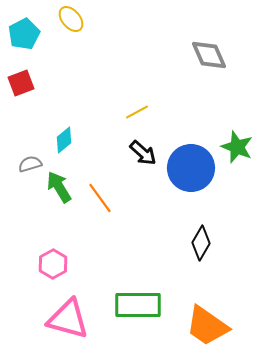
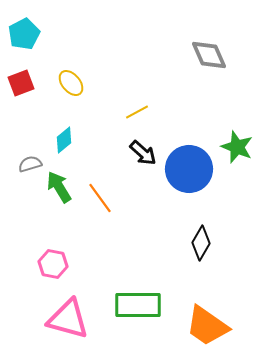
yellow ellipse: moved 64 px down
blue circle: moved 2 px left, 1 px down
pink hexagon: rotated 20 degrees counterclockwise
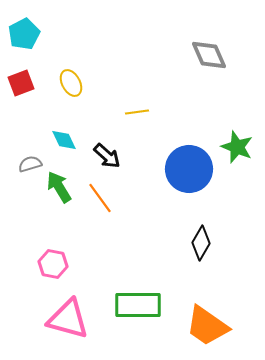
yellow ellipse: rotated 12 degrees clockwise
yellow line: rotated 20 degrees clockwise
cyan diamond: rotated 76 degrees counterclockwise
black arrow: moved 36 px left, 3 px down
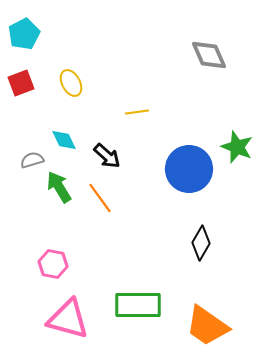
gray semicircle: moved 2 px right, 4 px up
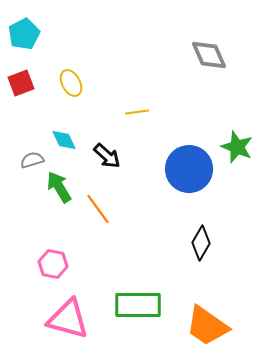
orange line: moved 2 px left, 11 px down
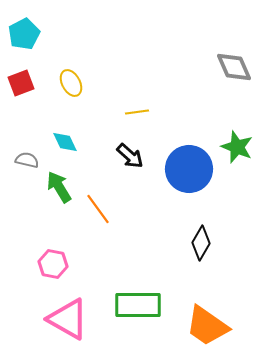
gray diamond: moved 25 px right, 12 px down
cyan diamond: moved 1 px right, 2 px down
black arrow: moved 23 px right
gray semicircle: moved 5 px left; rotated 30 degrees clockwise
pink triangle: rotated 15 degrees clockwise
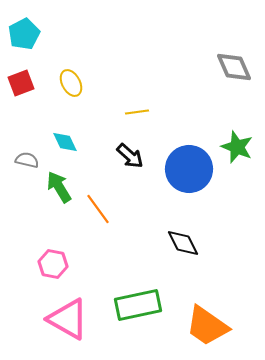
black diamond: moved 18 px left; rotated 56 degrees counterclockwise
green rectangle: rotated 12 degrees counterclockwise
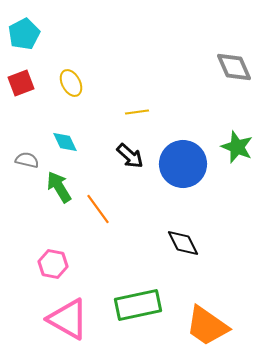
blue circle: moved 6 px left, 5 px up
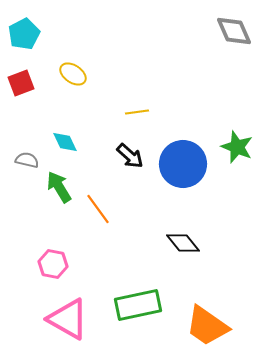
gray diamond: moved 36 px up
yellow ellipse: moved 2 px right, 9 px up; rotated 28 degrees counterclockwise
black diamond: rotated 12 degrees counterclockwise
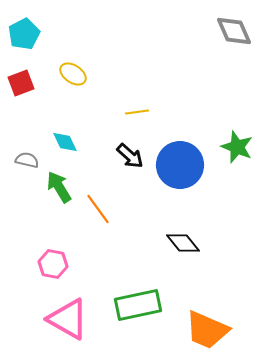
blue circle: moved 3 px left, 1 px down
orange trapezoid: moved 4 px down; rotated 12 degrees counterclockwise
